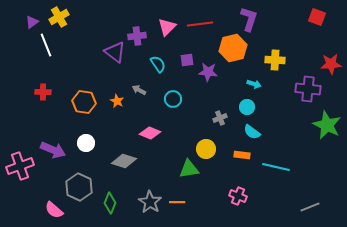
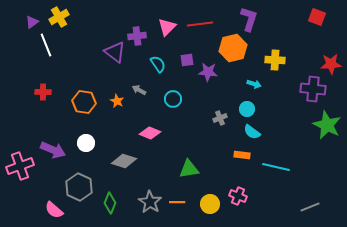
purple cross at (308, 89): moved 5 px right
cyan circle at (247, 107): moved 2 px down
yellow circle at (206, 149): moved 4 px right, 55 px down
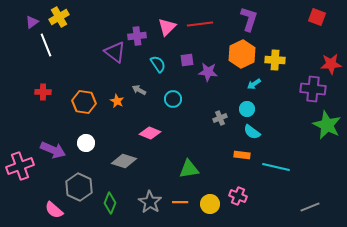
orange hexagon at (233, 48): moved 9 px right, 6 px down; rotated 12 degrees counterclockwise
cyan arrow at (254, 84): rotated 128 degrees clockwise
orange line at (177, 202): moved 3 px right
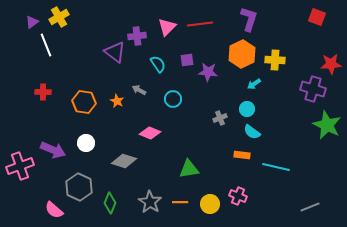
purple cross at (313, 89): rotated 10 degrees clockwise
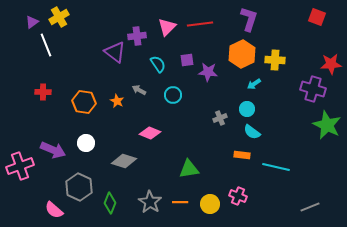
cyan circle at (173, 99): moved 4 px up
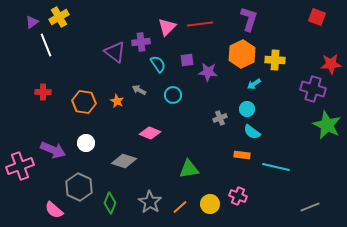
purple cross at (137, 36): moved 4 px right, 6 px down
orange line at (180, 202): moved 5 px down; rotated 42 degrees counterclockwise
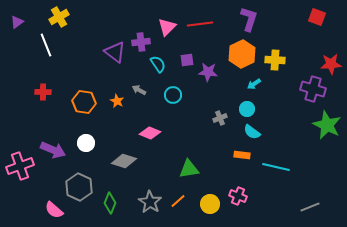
purple triangle at (32, 22): moved 15 px left
orange line at (180, 207): moved 2 px left, 6 px up
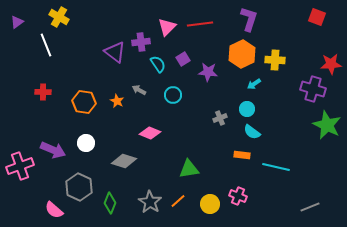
yellow cross at (59, 17): rotated 30 degrees counterclockwise
purple square at (187, 60): moved 4 px left, 1 px up; rotated 24 degrees counterclockwise
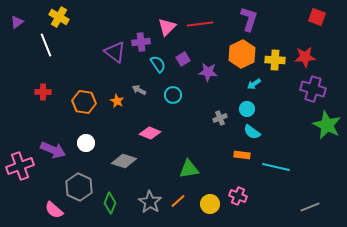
red star at (331, 64): moved 26 px left, 7 px up
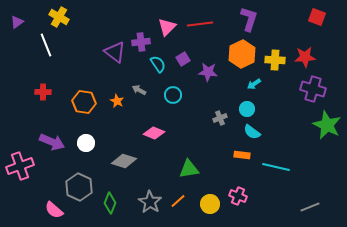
pink diamond at (150, 133): moved 4 px right
purple arrow at (53, 150): moved 1 px left, 8 px up
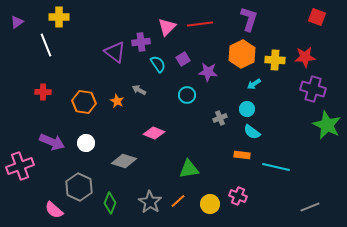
yellow cross at (59, 17): rotated 30 degrees counterclockwise
cyan circle at (173, 95): moved 14 px right
